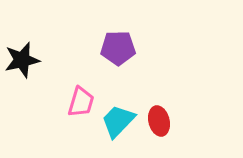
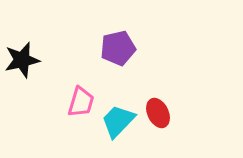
purple pentagon: rotated 12 degrees counterclockwise
red ellipse: moved 1 px left, 8 px up; rotated 12 degrees counterclockwise
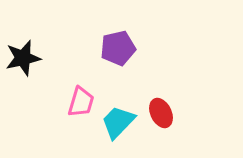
black star: moved 1 px right, 2 px up
red ellipse: moved 3 px right
cyan trapezoid: moved 1 px down
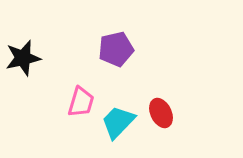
purple pentagon: moved 2 px left, 1 px down
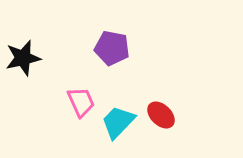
purple pentagon: moved 4 px left, 1 px up; rotated 24 degrees clockwise
pink trapezoid: rotated 40 degrees counterclockwise
red ellipse: moved 2 px down; rotated 20 degrees counterclockwise
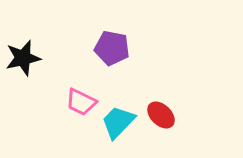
pink trapezoid: rotated 140 degrees clockwise
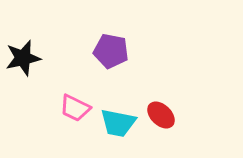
purple pentagon: moved 1 px left, 3 px down
pink trapezoid: moved 6 px left, 6 px down
cyan trapezoid: moved 1 px down; rotated 123 degrees counterclockwise
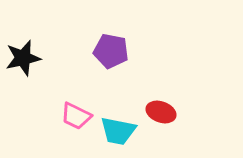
pink trapezoid: moved 1 px right, 8 px down
red ellipse: moved 3 px up; rotated 24 degrees counterclockwise
cyan trapezoid: moved 8 px down
